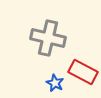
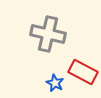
gray cross: moved 4 px up
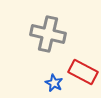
blue star: moved 1 px left
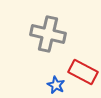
blue star: moved 2 px right, 2 px down
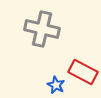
gray cross: moved 6 px left, 5 px up
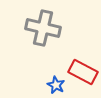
gray cross: moved 1 px right, 1 px up
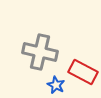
gray cross: moved 3 px left, 24 px down
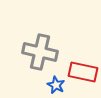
red rectangle: rotated 16 degrees counterclockwise
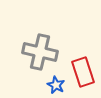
red rectangle: rotated 60 degrees clockwise
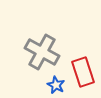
gray cross: moved 2 px right; rotated 16 degrees clockwise
